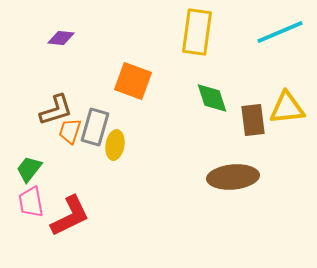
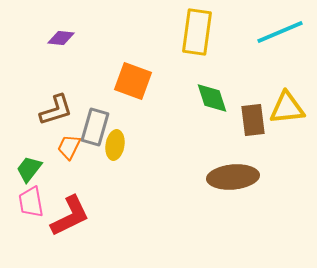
orange trapezoid: moved 1 px left, 16 px down; rotated 8 degrees clockwise
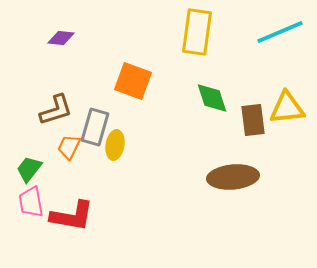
red L-shape: moved 2 px right; rotated 36 degrees clockwise
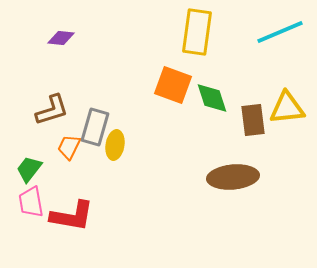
orange square: moved 40 px right, 4 px down
brown L-shape: moved 4 px left
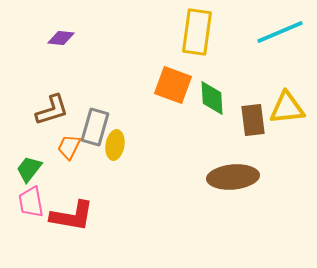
green diamond: rotated 15 degrees clockwise
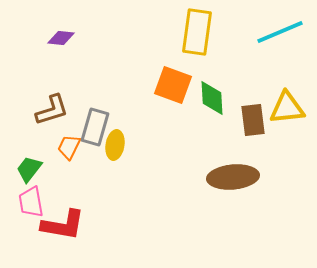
red L-shape: moved 9 px left, 9 px down
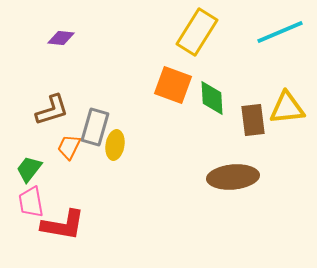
yellow rectangle: rotated 24 degrees clockwise
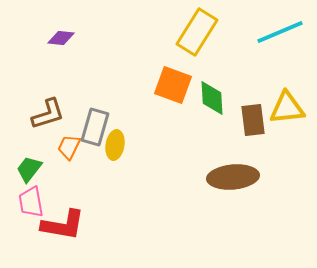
brown L-shape: moved 4 px left, 4 px down
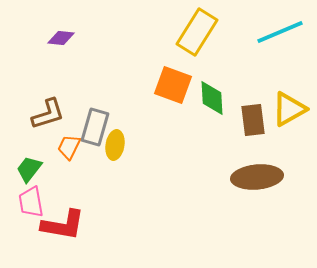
yellow triangle: moved 2 px right, 1 px down; rotated 24 degrees counterclockwise
brown ellipse: moved 24 px right
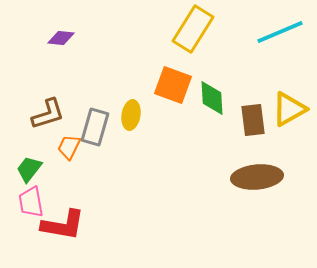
yellow rectangle: moved 4 px left, 3 px up
yellow ellipse: moved 16 px right, 30 px up
